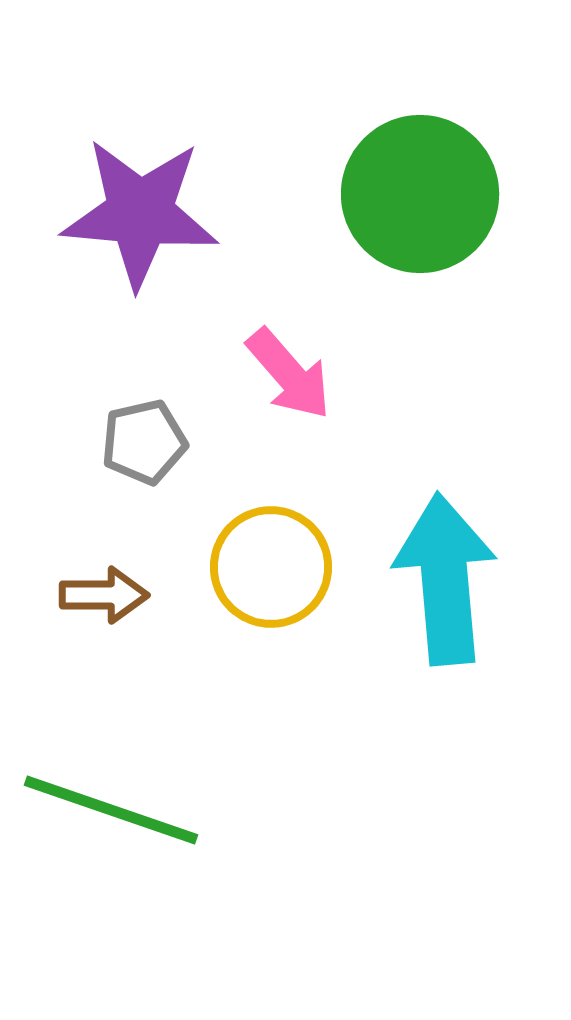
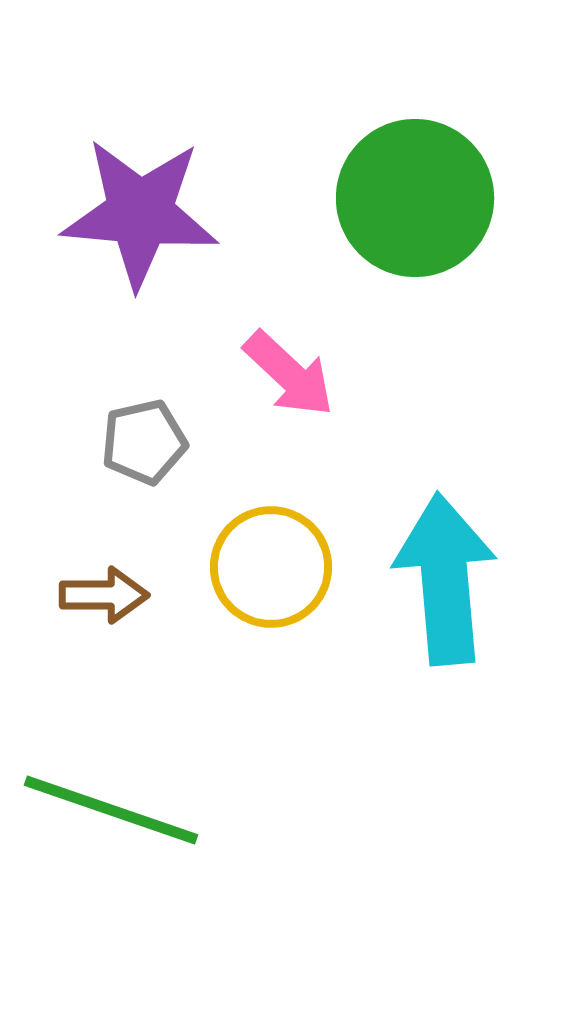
green circle: moved 5 px left, 4 px down
pink arrow: rotated 6 degrees counterclockwise
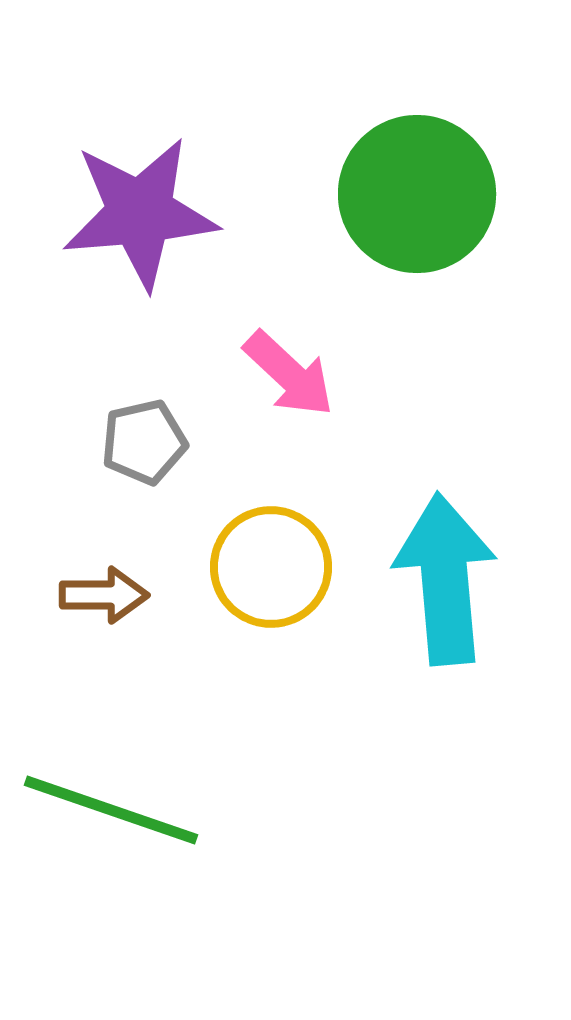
green circle: moved 2 px right, 4 px up
purple star: rotated 10 degrees counterclockwise
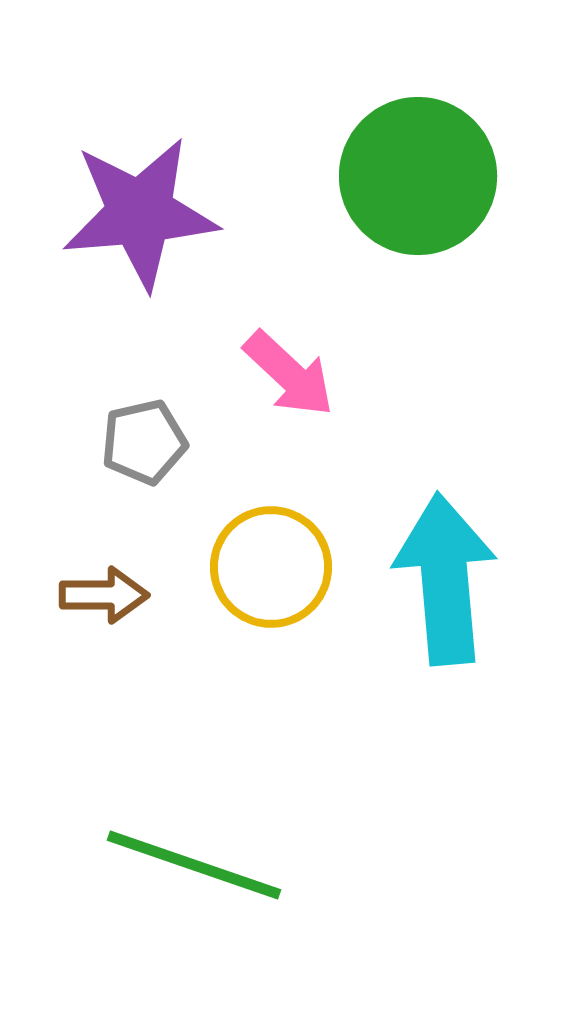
green circle: moved 1 px right, 18 px up
green line: moved 83 px right, 55 px down
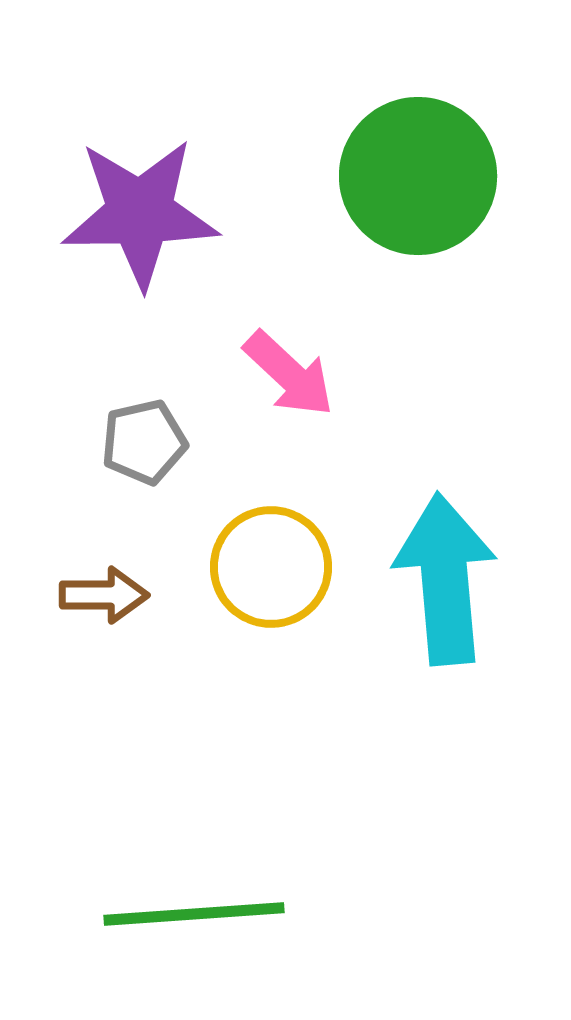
purple star: rotated 4 degrees clockwise
green line: moved 49 px down; rotated 23 degrees counterclockwise
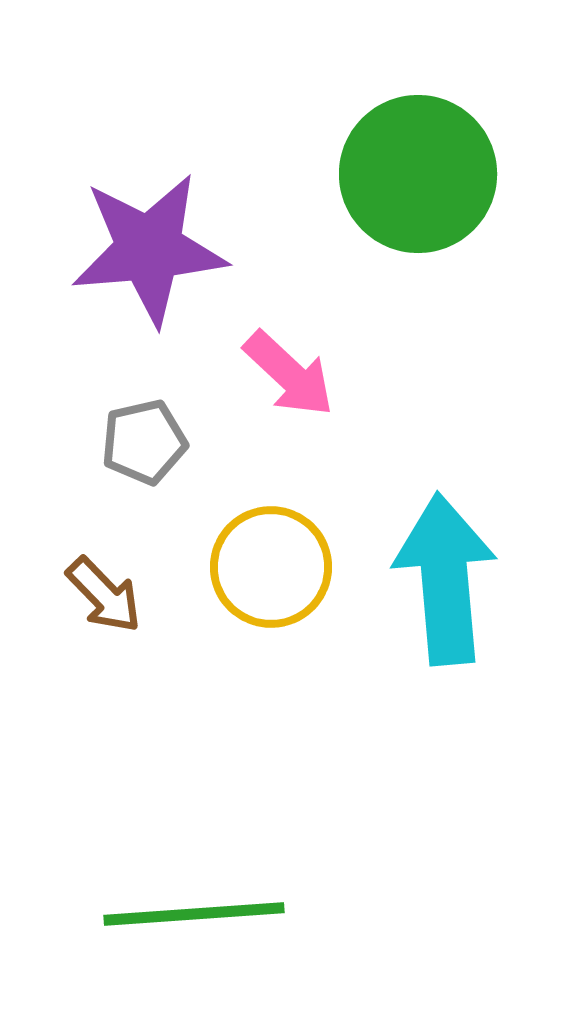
green circle: moved 2 px up
purple star: moved 9 px right, 36 px down; rotated 4 degrees counterclockwise
brown arrow: rotated 46 degrees clockwise
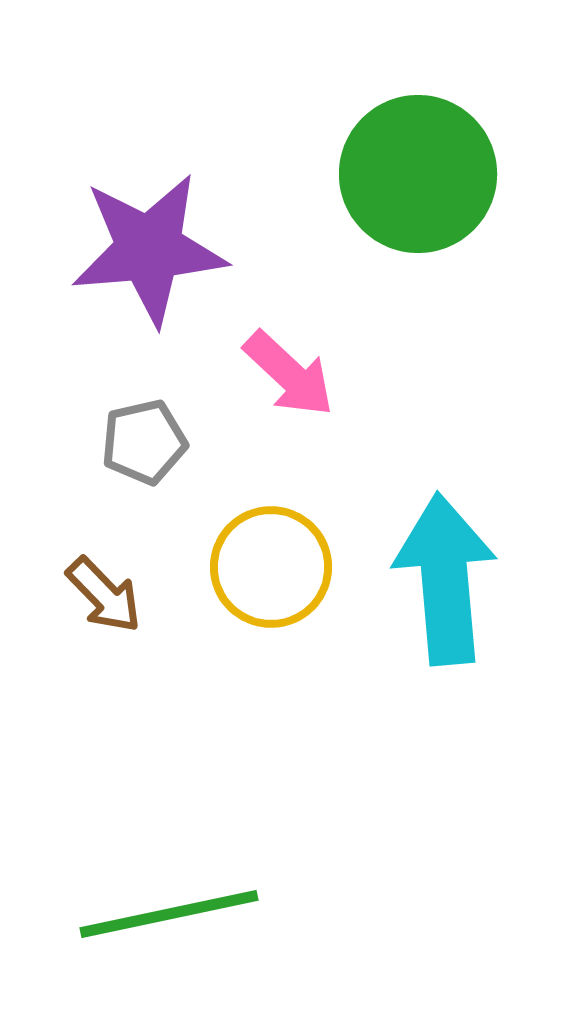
green line: moved 25 px left; rotated 8 degrees counterclockwise
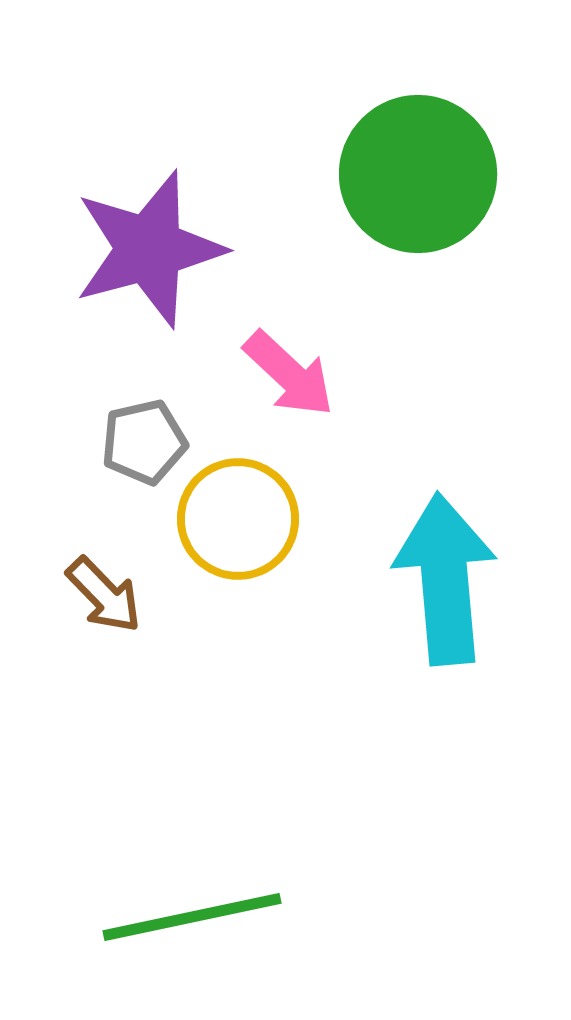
purple star: rotated 10 degrees counterclockwise
yellow circle: moved 33 px left, 48 px up
green line: moved 23 px right, 3 px down
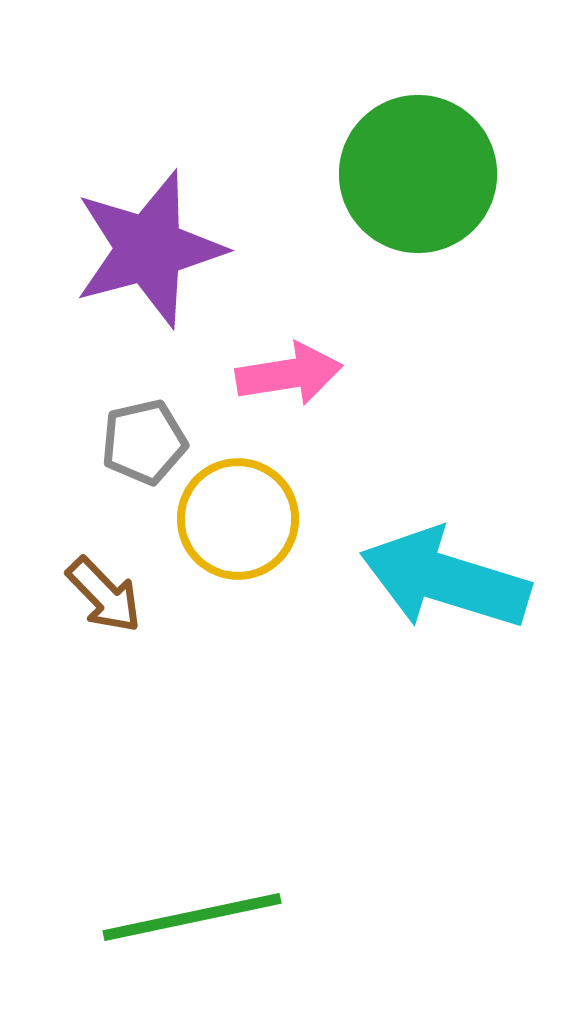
pink arrow: rotated 52 degrees counterclockwise
cyan arrow: rotated 68 degrees counterclockwise
